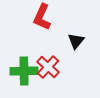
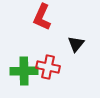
black triangle: moved 3 px down
red cross: rotated 30 degrees counterclockwise
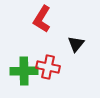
red L-shape: moved 2 px down; rotated 8 degrees clockwise
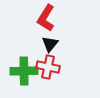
red L-shape: moved 4 px right, 1 px up
black triangle: moved 26 px left
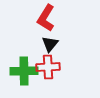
red cross: rotated 15 degrees counterclockwise
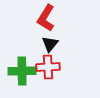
green cross: moved 2 px left
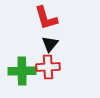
red L-shape: rotated 48 degrees counterclockwise
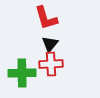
red cross: moved 3 px right, 3 px up
green cross: moved 2 px down
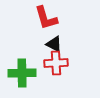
black triangle: moved 4 px right; rotated 42 degrees counterclockwise
red cross: moved 5 px right, 1 px up
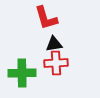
black triangle: rotated 36 degrees counterclockwise
